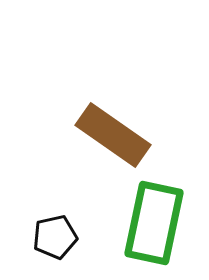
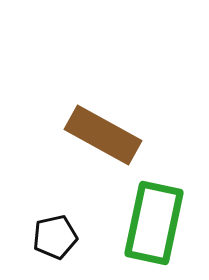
brown rectangle: moved 10 px left; rotated 6 degrees counterclockwise
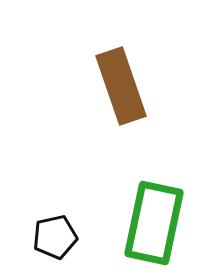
brown rectangle: moved 18 px right, 49 px up; rotated 42 degrees clockwise
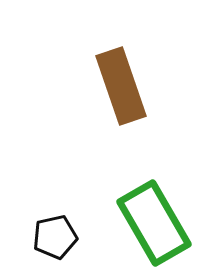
green rectangle: rotated 42 degrees counterclockwise
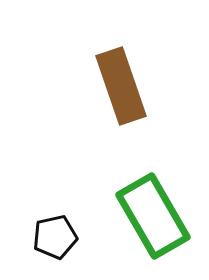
green rectangle: moved 1 px left, 7 px up
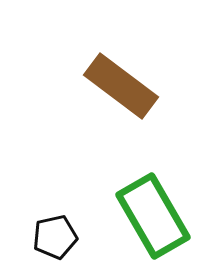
brown rectangle: rotated 34 degrees counterclockwise
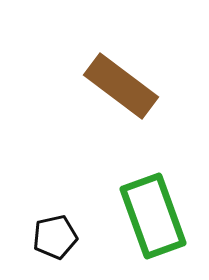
green rectangle: rotated 10 degrees clockwise
